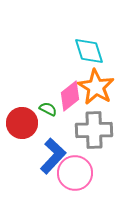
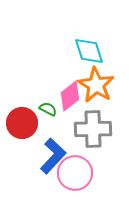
orange star: moved 2 px up
gray cross: moved 1 px left, 1 px up
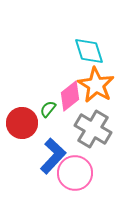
green semicircle: rotated 78 degrees counterclockwise
gray cross: rotated 33 degrees clockwise
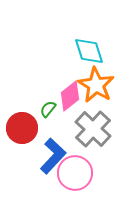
red circle: moved 5 px down
gray cross: rotated 12 degrees clockwise
